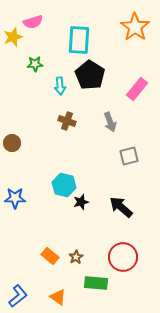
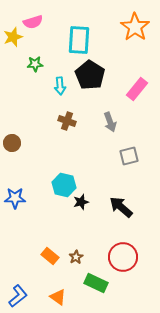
green rectangle: rotated 20 degrees clockwise
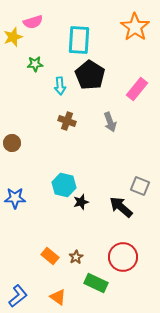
gray square: moved 11 px right, 30 px down; rotated 36 degrees clockwise
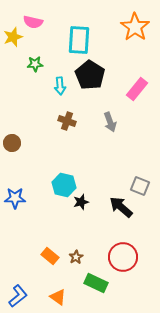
pink semicircle: rotated 30 degrees clockwise
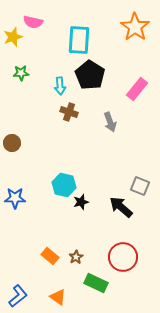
green star: moved 14 px left, 9 px down
brown cross: moved 2 px right, 9 px up
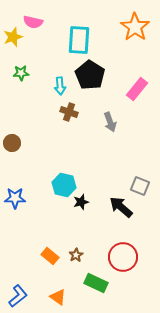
brown star: moved 2 px up
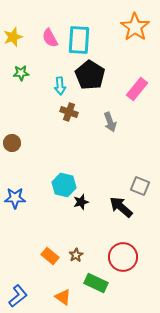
pink semicircle: moved 17 px right, 16 px down; rotated 48 degrees clockwise
orange triangle: moved 5 px right
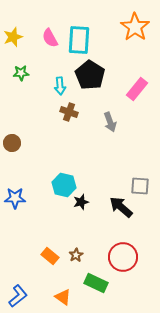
gray square: rotated 18 degrees counterclockwise
